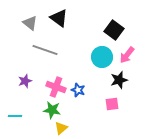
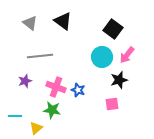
black triangle: moved 4 px right, 3 px down
black square: moved 1 px left, 1 px up
gray line: moved 5 px left, 6 px down; rotated 25 degrees counterclockwise
yellow triangle: moved 25 px left
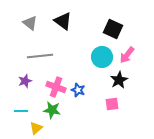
black square: rotated 12 degrees counterclockwise
black star: rotated 12 degrees counterclockwise
cyan line: moved 6 px right, 5 px up
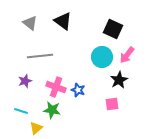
cyan line: rotated 16 degrees clockwise
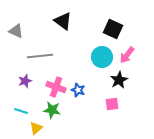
gray triangle: moved 14 px left, 8 px down; rotated 14 degrees counterclockwise
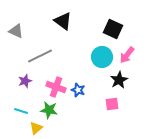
gray line: rotated 20 degrees counterclockwise
green star: moved 3 px left
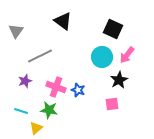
gray triangle: rotated 42 degrees clockwise
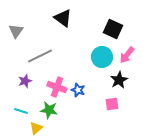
black triangle: moved 3 px up
pink cross: moved 1 px right
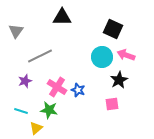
black triangle: moved 1 px left, 1 px up; rotated 36 degrees counterclockwise
pink arrow: moved 1 px left; rotated 72 degrees clockwise
pink cross: rotated 12 degrees clockwise
